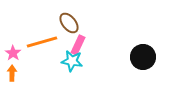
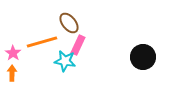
cyan star: moved 7 px left
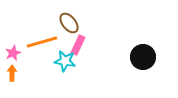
pink star: rotated 14 degrees clockwise
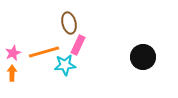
brown ellipse: rotated 25 degrees clockwise
orange line: moved 2 px right, 10 px down
cyan star: moved 4 px down; rotated 15 degrees counterclockwise
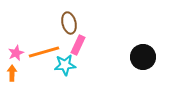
pink star: moved 3 px right
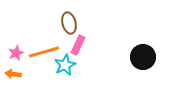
cyan star: rotated 20 degrees counterclockwise
orange arrow: moved 1 px right, 1 px down; rotated 84 degrees counterclockwise
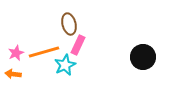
brown ellipse: moved 1 px down
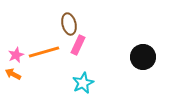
pink star: moved 2 px down
cyan star: moved 18 px right, 18 px down
orange arrow: rotated 21 degrees clockwise
